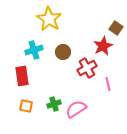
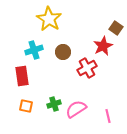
pink line: moved 32 px down
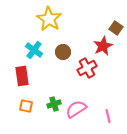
cyan cross: rotated 36 degrees counterclockwise
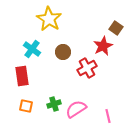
cyan cross: moved 2 px left, 1 px up
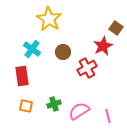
pink semicircle: moved 3 px right, 2 px down
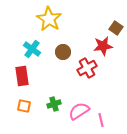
red star: rotated 18 degrees clockwise
orange square: moved 2 px left
pink line: moved 7 px left, 4 px down
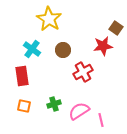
brown circle: moved 2 px up
red cross: moved 4 px left, 4 px down
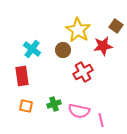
yellow star: moved 29 px right, 11 px down
brown square: moved 2 px up
orange square: moved 2 px right
pink semicircle: rotated 135 degrees counterclockwise
